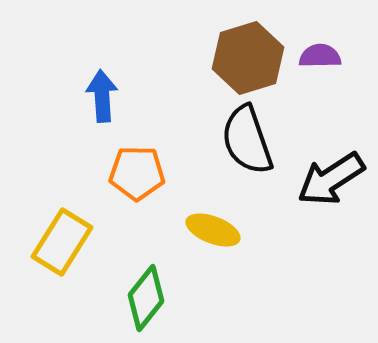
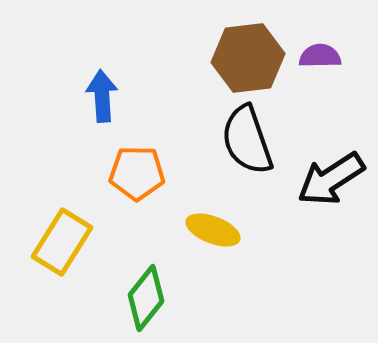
brown hexagon: rotated 10 degrees clockwise
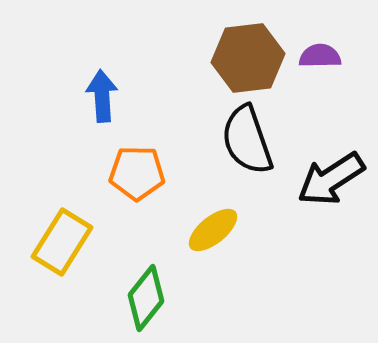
yellow ellipse: rotated 60 degrees counterclockwise
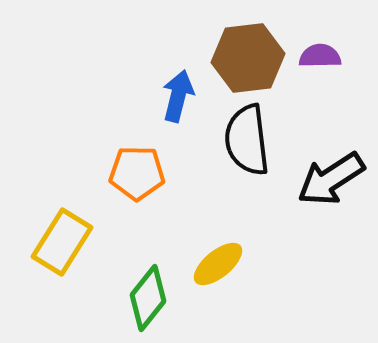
blue arrow: moved 76 px right; rotated 18 degrees clockwise
black semicircle: rotated 12 degrees clockwise
yellow ellipse: moved 5 px right, 34 px down
green diamond: moved 2 px right
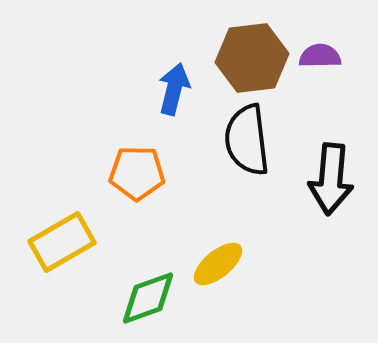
brown hexagon: moved 4 px right
blue arrow: moved 4 px left, 7 px up
black arrow: rotated 52 degrees counterclockwise
yellow rectangle: rotated 28 degrees clockwise
green diamond: rotated 32 degrees clockwise
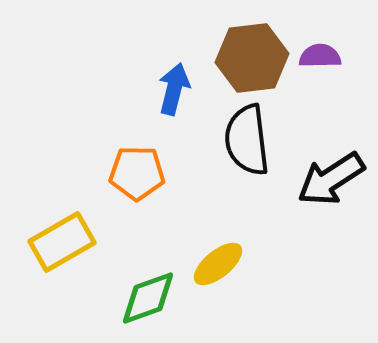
black arrow: rotated 52 degrees clockwise
